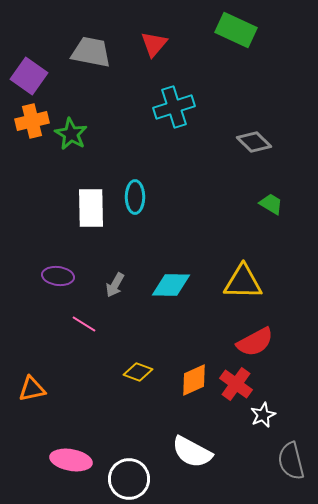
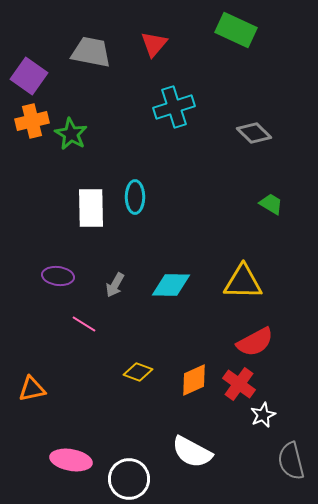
gray diamond: moved 9 px up
red cross: moved 3 px right
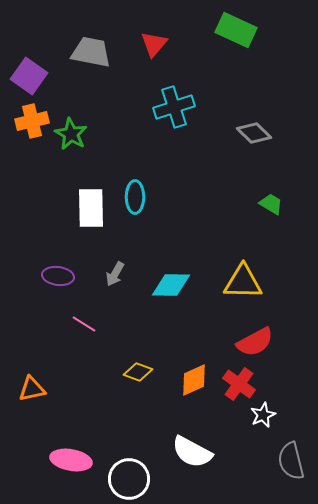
gray arrow: moved 11 px up
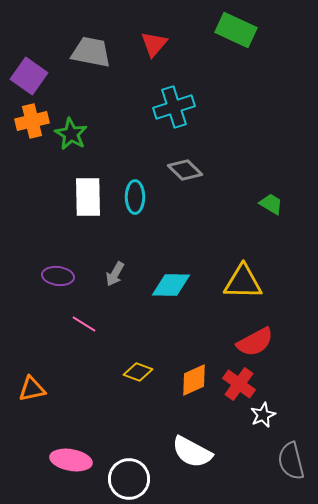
gray diamond: moved 69 px left, 37 px down
white rectangle: moved 3 px left, 11 px up
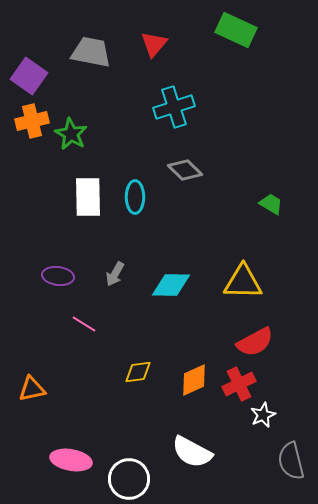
yellow diamond: rotated 28 degrees counterclockwise
red cross: rotated 28 degrees clockwise
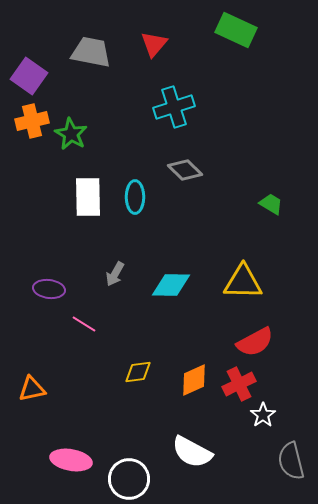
purple ellipse: moved 9 px left, 13 px down
white star: rotated 10 degrees counterclockwise
